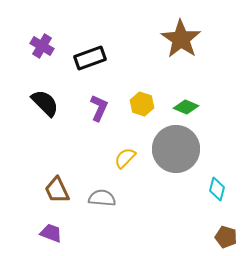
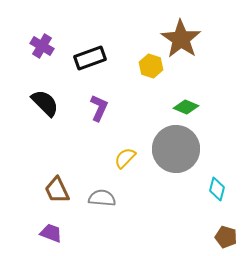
yellow hexagon: moved 9 px right, 38 px up
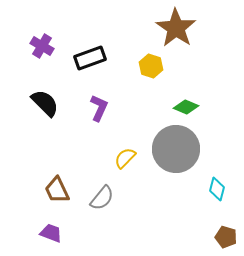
brown star: moved 5 px left, 11 px up
gray semicircle: rotated 124 degrees clockwise
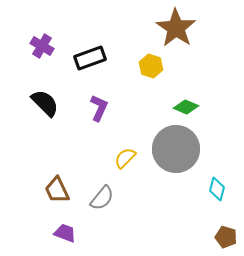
purple trapezoid: moved 14 px right
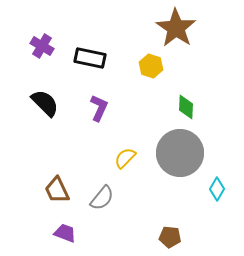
black rectangle: rotated 32 degrees clockwise
green diamond: rotated 70 degrees clockwise
gray circle: moved 4 px right, 4 px down
cyan diamond: rotated 15 degrees clockwise
brown pentagon: moved 56 px left; rotated 10 degrees counterclockwise
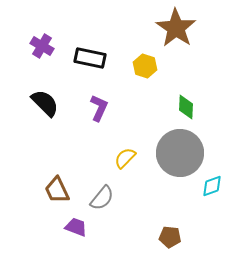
yellow hexagon: moved 6 px left
cyan diamond: moved 5 px left, 3 px up; rotated 40 degrees clockwise
purple trapezoid: moved 11 px right, 6 px up
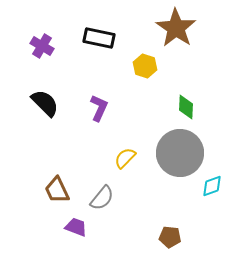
black rectangle: moved 9 px right, 20 px up
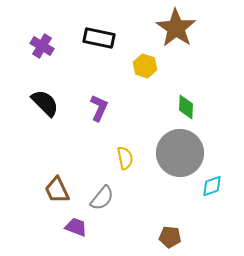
yellow semicircle: rotated 125 degrees clockwise
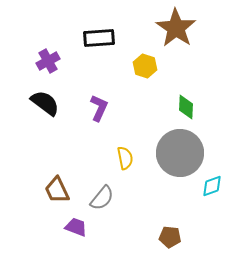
black rectangle: rotated 16 degrees counterclockwise
purple cross: moved 6 px right, 15 px down; rotated 30 degrees clockwise
black semicircle: rotated 8 degrees counterclockwise
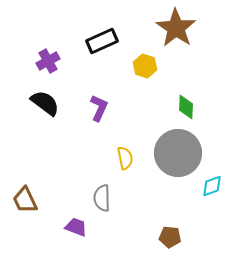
black rectangle: moved 3 px right, 3 px down; rotated 20 degrees counterclockwise
gray circle: moved 2 px left
brown trapezoid: moved 32 px left, 10 px down
gray semicircle: rotated 140 degrees clockwise
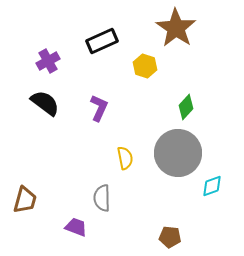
green diamond: rotated 40 degrees clockwise
brown trapezoid: rotated 140 degrees counterclockwise
